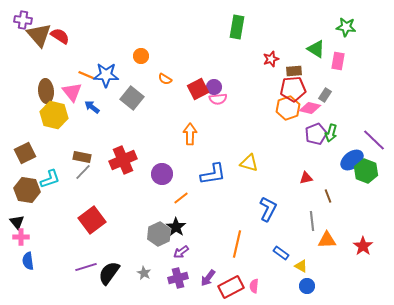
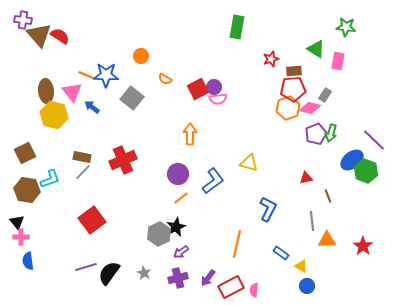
purple circle at (162, 174): moved 16 px right
blue L-shape at (213, 174): moved 7 px down; rotated 28 degrees counterclockwise
black star at (176, 227): rotated 12 degrees clockwise
pink semicircle at (254, 286): moved 4 px down
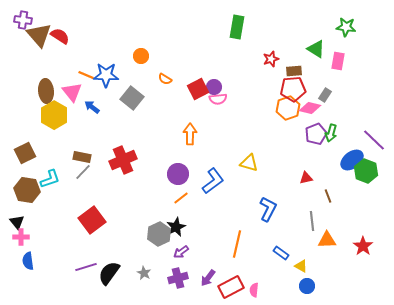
yellow hexagon at (54, 115): rotated 16 degrees clockwise
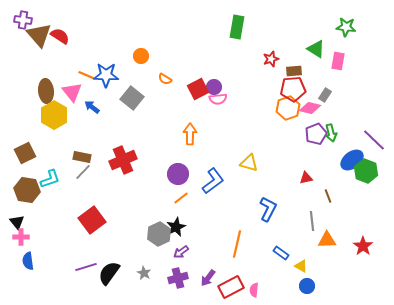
green arrow at (331, 133): rotated 30 degrees counterclockwise
